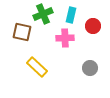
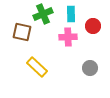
cyan rectangle: moved 1 px up; rotated 14 degrees counterclockwise
pink cross: moved 3 px right, 1 px up
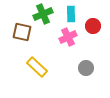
pink cross: rotated 24 degrees counterclockwise
gray circle: moved 4 px left
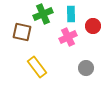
yellow rectangle: rotated 10 degrees clockwise
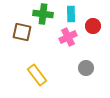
green cross: rotated 30 degrees clockwise
yellow rectangle: moved 8 px down
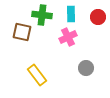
green cross: moved 1 px left, 1 px down
red circle: moved 5 px right, 9 px up
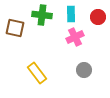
brown square: moved 7 px left, 4 px up
pink cross: moved 7 px right
gray circle: moved 2 px left, 2 px down
yellow rectangle: moved 2 px up
